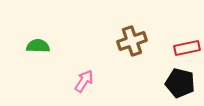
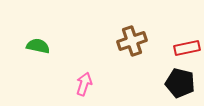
green semicircle: rotated 10 degrees clockwise
pink arrow: moved 3 px down; rotated 15 degrees counterclockwise
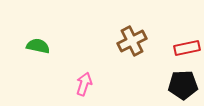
brown cross: rotated 8 degrees counterclockwise
black pentagon: moved 3 px right, 2 px down; rotated 16 degrees counterclockwise
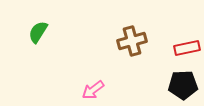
brown cross: rotated 12 degrees clockwise
green semicircle: moved 14 px up; rotated 70 degrees counterclockwise
pink arrow: moved 9 px right, 6 px down; rotated 145 degrees counterclockwise
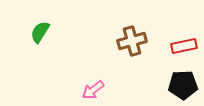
green semicircle: moved 2 px right
red rectangle: moved 3 px left, 2 px up
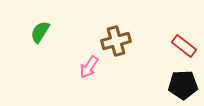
brown cross: moved 16 px left
red rectangle: rotated 50 degrees clockwise
pink arrow: moved 4 px left, 23 px up; rotated 20 degrees counterclockwise
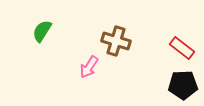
green semicircle: moved 2 px right, 1 px up
brown cross: rotated 32 degrees clockwise
red rectangle: moved 2 px left, 2 px down
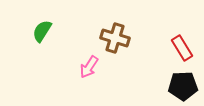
brown cross: moved 1 px left, 3 px up
red rectangle: rotated 20 degrees clockwise
black pentagon: moved 1 px down
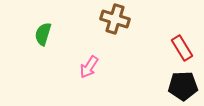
green semicircle: moved 1 px right, 3 px down; rotated 15 degrees counterclockwise
brown cross: moved 19 px up
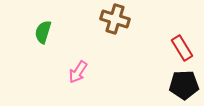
green semicircle: moved 2 px up
pink arrow: moved 11 px left, 5 px down
black pentagon: moved 1 px right, 1 px up
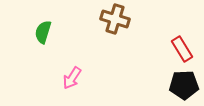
red rectangle: moved 1 px down
pink arrow: moved 6 px left, 6 px down
